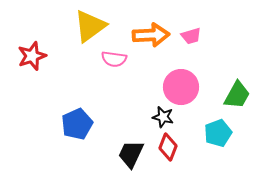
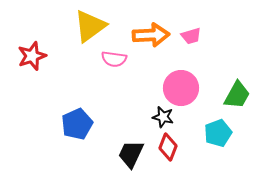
pink circle: moved 1 px down
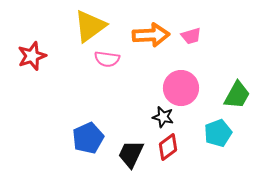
pink semicircle: moved 7 px left
blue pentagon: moved 11 px right, 14 px down
red diamond: rotated 32 degrees clockwise
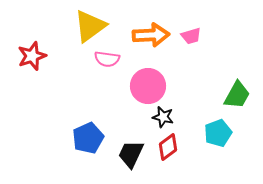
pink circle: moved 33 px left, 2 px up
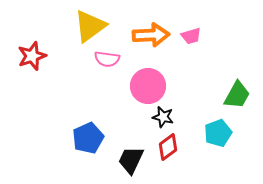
black trapezoid: moved 6 px down
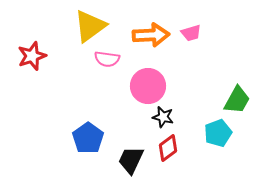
pink trapezoid: moved 3 px up
green trapezoid: moved 5 px down
blue pentagon: rotated 12 degrees counterclockwise
red diamond: moved 1 px down
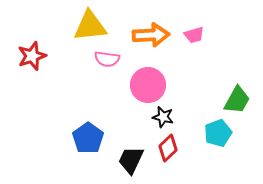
yellow triangle: rotated 30 degrees clockwise
pink trapezoid: moved 3 px right, 2 px down
pink circle: moved 1 px up
red diamond: rotated 8 degrees counterclockwise
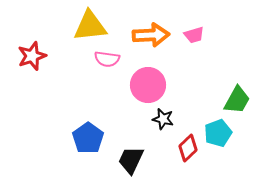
black star: moved 2 px down
red diamond: moved 20 px right
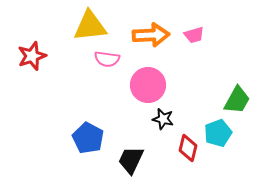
blue pentagon: rotated 8 degrees counterclockwise
red diamond: rotated 32 degrees counterclockwise
